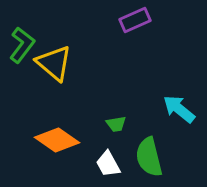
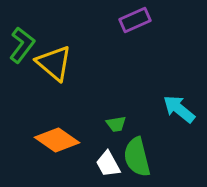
green semicircle: moved 12 px left
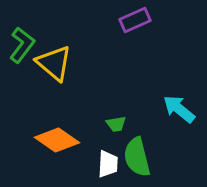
white trapezoid: rotated 148 degrees counterclockwise
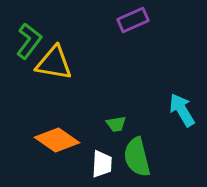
purple rectangle: moved 2 px left
green L-shape: moved 7 px right, 4 px up
yellow triangle: rotated 30 degrees counterclockwise
cyan arrow: moved 3 px right, 1 px down; rotated 20 degrees clockwise
white trapezoid: moved 6 px left
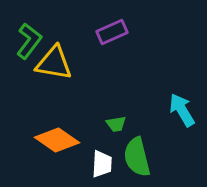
purple rectangle: moved 21 px left, 12 px down
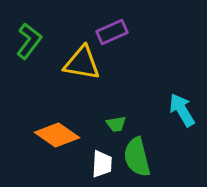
yellow triangle: moved 28 px right
orange diamond: moved 5 px up
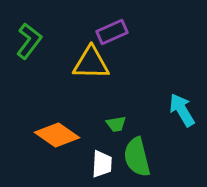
yellow triangle: moved 9 px right; rotated 9 degrees counterclockwise
